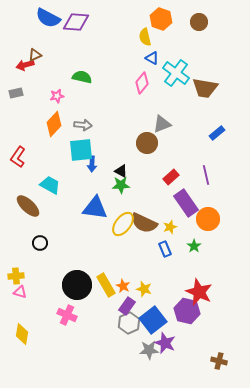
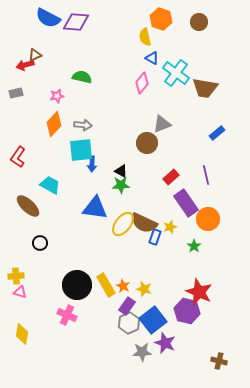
blue rectangle at (165, 249): moved 10 px left, 12 px up; rotated 42 degrees clockwise
gray star at (149, 350): moved 7 px left, 2 px down
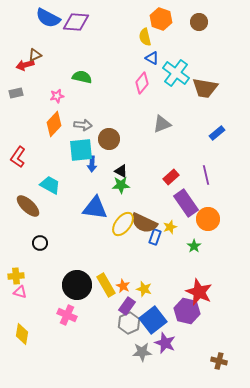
brown circle at (147, 143): moved 38 px left, 4 px up
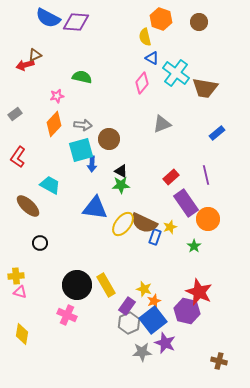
gray rectangle at (16, 93): moved 1 px left, 21 px down; rotated 24 degrees counterclockwise
cyan square at (81, 150): rotated 10 degrees counterclockwise
orange star at (123, 286): moved 31 px right, 15 px down; rotated 24 degrees clockwise
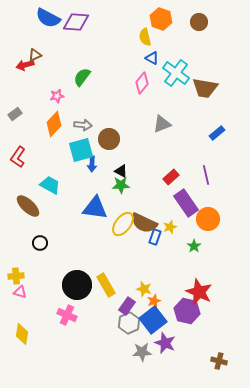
green semicircle at (82, 77): rotated 66 degrees counterclockwise
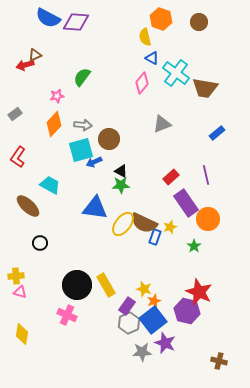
blue arrow at (92, 164): moved 2 px right, 2 px up; rotated 63 degrees clockwise
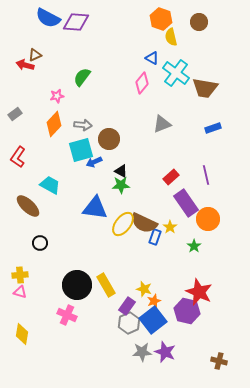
yellow semicircle at (145, 37): moved 26 px right
red arrow at (25, 65): rotated 30 degrees clockwise
blue rectangle at (217, 133): moved 4 px left, 5 px up; rotated 21 degrees clockwise
yellow star at (170, 227): rotated 16 degrees counterclockwise
yellow cross at (16, 276): moved 4 px right, 1 px up
purple star at (165, 343): moved 9 px down
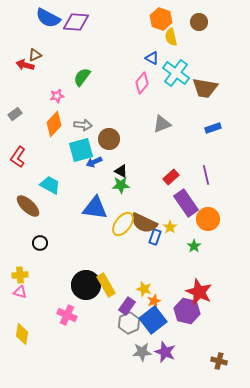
black circle at (77, 285): moved 9 px right
